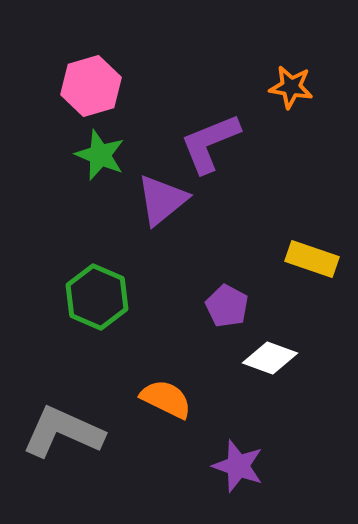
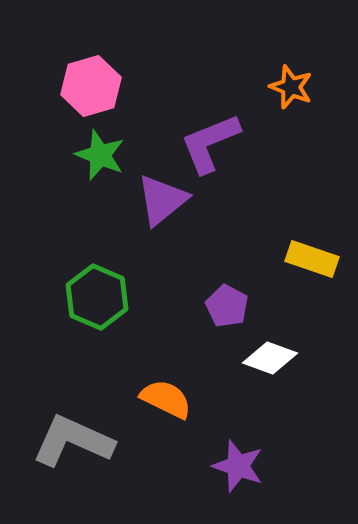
orange star: rotated 12 degrees clockwise
gray L-shape: moved 10 px right, 9 px down
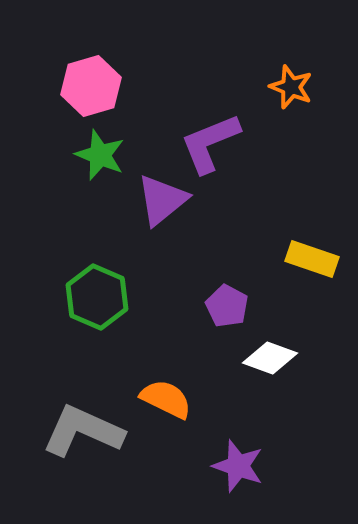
gray L-shape: moved 10 px right, 10 px up
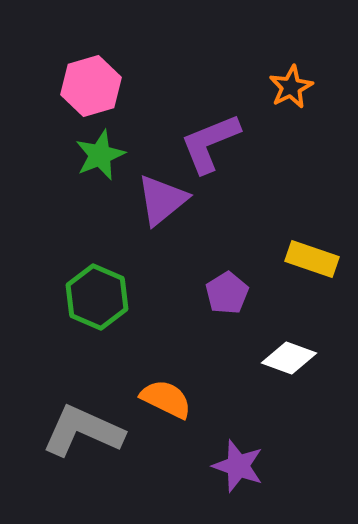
orange star: rotated 24 degrees clockwise
green star: rotated 27 degrees clockwise
purple pentagon: moved 13 px up; rotated 12 degrees clockwise
white diamond: moved 19 px right
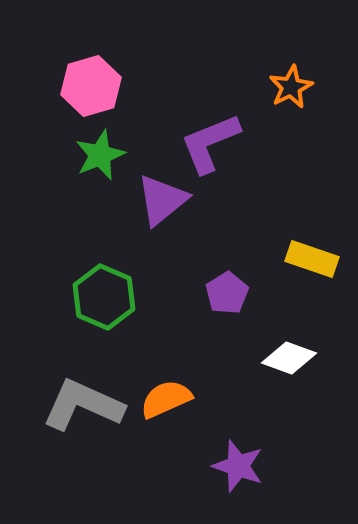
green hexagon: moved 7 px right
orange semicircle: rotated 50 degrees counterclockwise
gray L-shape: moved 26 px up
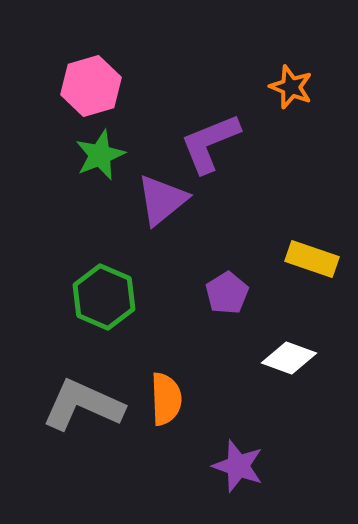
orange star: rotated 24 degrees counterclockwise
orange semicircle: rotated 112 degrees clockwise
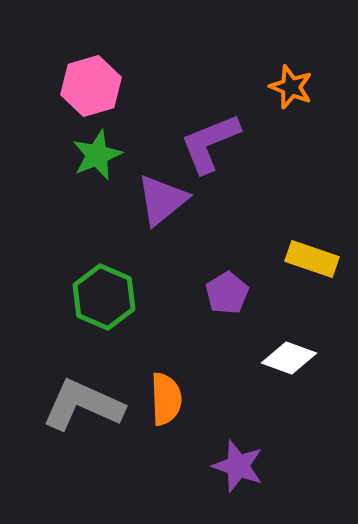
green star: moved 3 px left
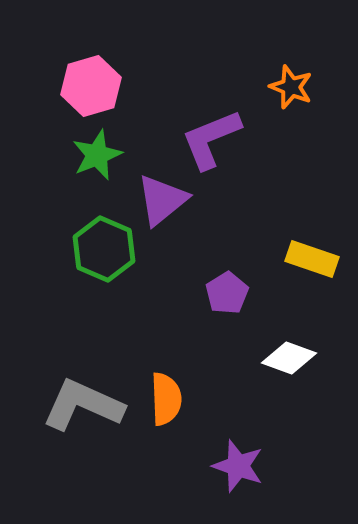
purple L-shape: moved 1 px right, 4 px up
green hexagon: moved 48 px up
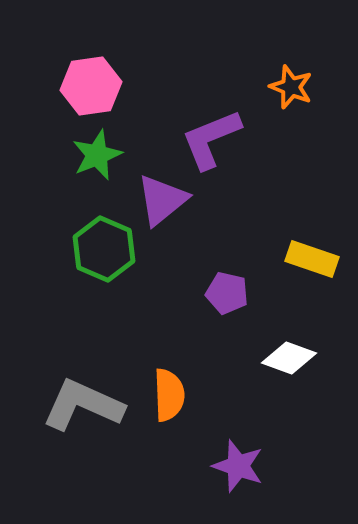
pink hexagon: rotated 8 degrees clockwise
purple pentagon: rotated 27 degrees counterclockwise
orange semicircle: moved 3 px right, 4 px up
